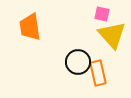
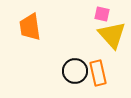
black circle: moved 3 px left, 9 px down
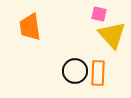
pink square: moved 3 px left
orange rectangle: rotated 15 degrees clockwise
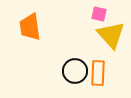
yellow triangle: moved 1 px left
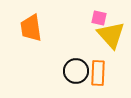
pink square: moved 4 px down
orange trapezoid: moved 1 px right, 1 px down
black circle: moved 1 px right
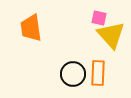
black circle: moved 3 px left, 3 px down
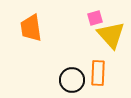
pink square: moved 4 px left; rotated 28 degrees counterclockwise
black circle: moved 1 px left, 6 px down
